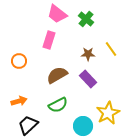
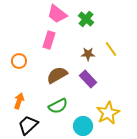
orange arrow: rotated 56 degrees counterclockwise
green semicircle: moved 1 px down
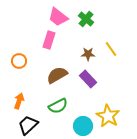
pink trapezoid: moved 1 px right, 3 px down
yellow star: moved 3 px down; rotated 15 degrees counterclockwise
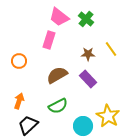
pink trapezoid: moved 1 px right
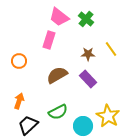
green semicircle: moved 6 px down
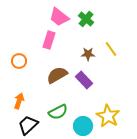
purple rectangle: moved 4 px left, 1 px down
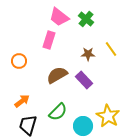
orange arrow: moved 3 px right; rotated 35 degrees clockwise
green semicircle: rotated 18 degrees counterclockwise
black trapezoid: rotated 30 degrees counterclockwise
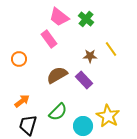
pink rectangle: moved 1 px up; rotated 54 degrees counterclockwise
brown star: moved 2 px right, 2 px down
orange circle: moved 2 px up
